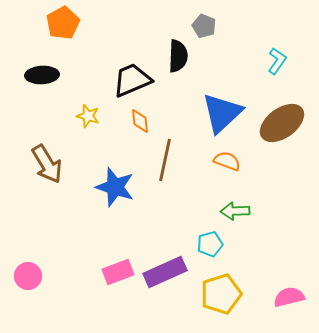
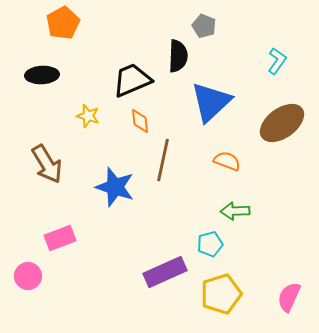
blue triangle: moved 11 px left, 11 px up
brown line: moved 2 px left
pink rectangle: moved 58 px left, 34 px up
pink semicircle: rotated 52 degrees counterclockwise
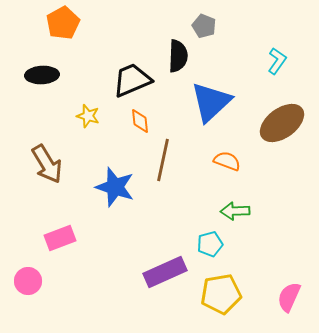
pink circle: moved 5 px down
yellow pentagon: rotated 9 degrees clockwise
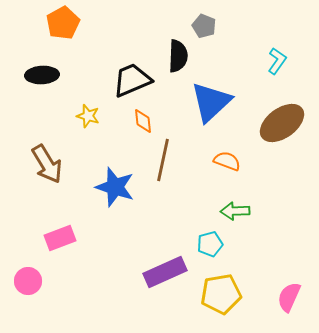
orange diamond: moved 3 px right
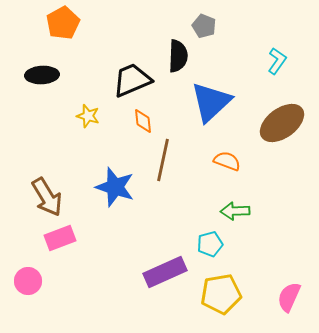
brown arrow: moved 33 px down
